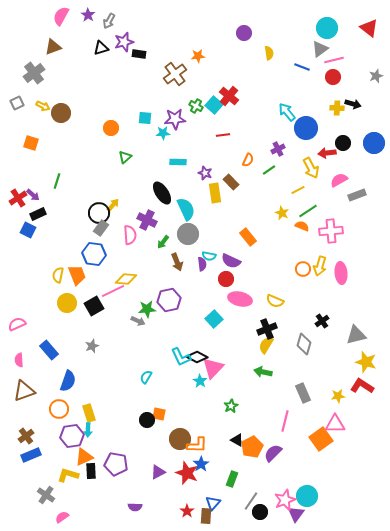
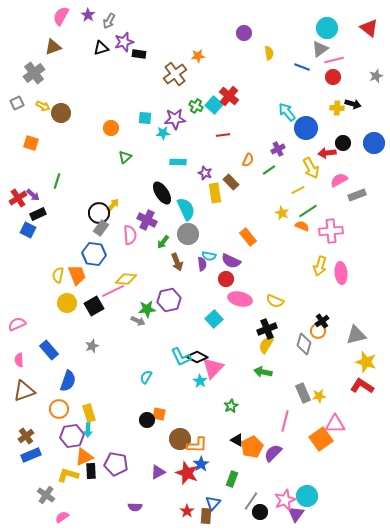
orange circle at (303, 269): moved 15 px right, 62 px down
yellow star at (338, 396): moved 19 px left
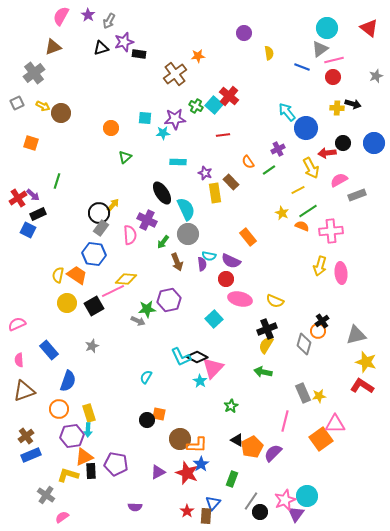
orange semicircle at (248, 160): moved 2 px down; rotated 120 degrees clockwise
orange trapezoid at (77, 275): rotated 35 degrees counterclockwise
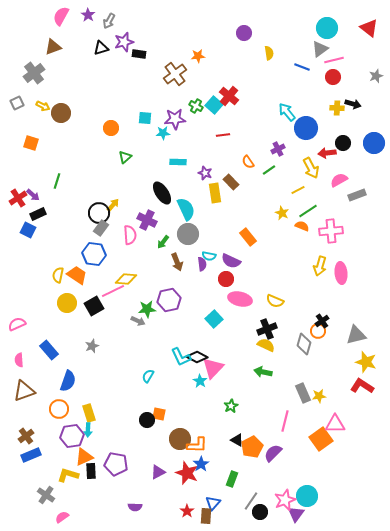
yellow semicircle at (266, 345): rotated 84 degrees clockwise
cyan semicircle at (146, 377): moved 2 px right, 1 px up
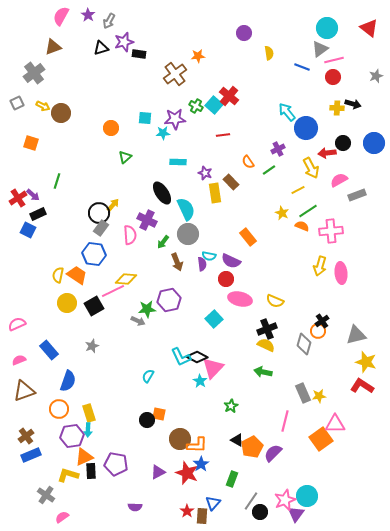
pink semicircle at (19, 360): rotated 72 degrees clockwise
brown rectangle at (206, 516): moved 4 px left
